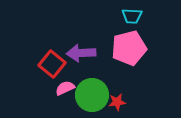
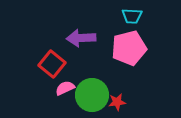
purple arrow: moved 15 px up
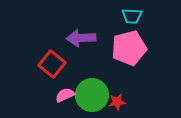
pink semicircle: moved 7 px down
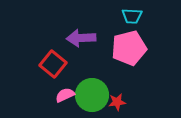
red square: moved 1 px right
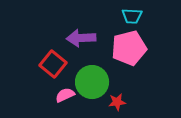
green circle: moved 13 px up
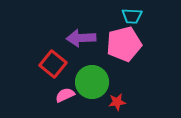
pink pentagon: moved 5 px left, 4 px up
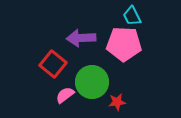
cyan trapezoid: rotated 60 degrees clockwise
pink pentagon: rotated 16 degrees clockwise
pink semicircle: rotated 12 degrees counterclockwise
